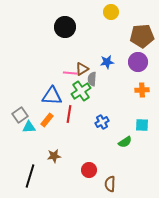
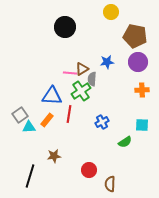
brown pentagon: moved 7 px left; rotated 15 degrees clockwise
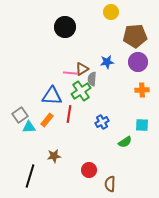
brown pentagon: rotated 15 degrees counterclockwise
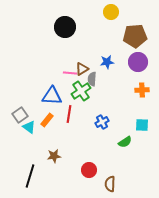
cyan triangle: rotated 40 degrees clockwise
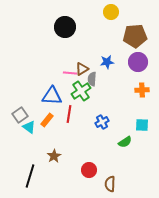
brown star: rotated 24 degrees counterclockwise
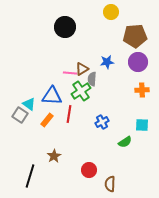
gray square: rotated 21 degrees counterclockwise
cyan triangle: moved 23 px up
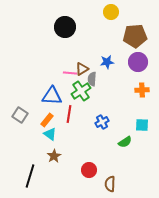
cyan triangle: moved 21 px right, 30 px down
